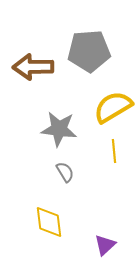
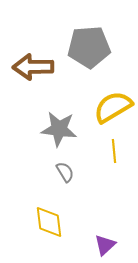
gray pentagon: moved 4 px up
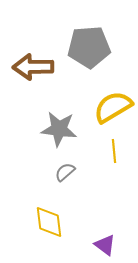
gray semicircle: rotated 100 degrees counterclockwise
purple triangle: rotated 40 degrees counterclockwise
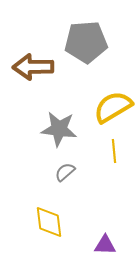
gray pentagon: moved 3 px left, 5 px up
purple triangle: rotated 35 degrees counterclockwise
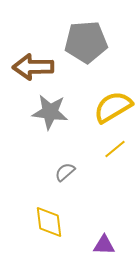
gray star: moved 9 px left, 17 px up
yellow line: moved 1 px right, 2 px up; rotated 55 degrees clockwise
purple triangle: moved 1 px left
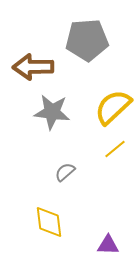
gray pentagon: moved 1 px right, 2 px up
yellow semicircle: rotated 12 degrees counterclockwise
gray star: moved 2 px right
purple triangle: moved 4 px right
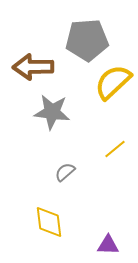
yellow semicircle: moved 25 px up
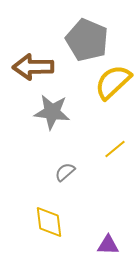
gray pentagon: rotated 27 degrees clockwise
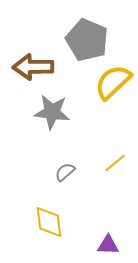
yellow line: moved 14 px down
